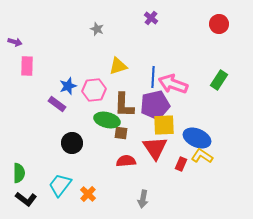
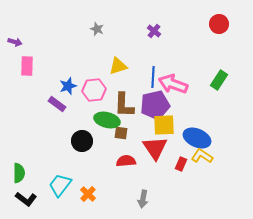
purple cross: moved 3 px right, 13 px down
black circle: moved 10 px right, 2 px up
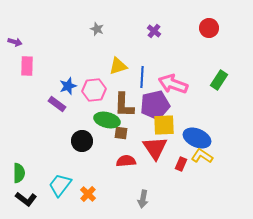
red circle: moved 10 px left, 4 px down
blue line: moved 11 px left
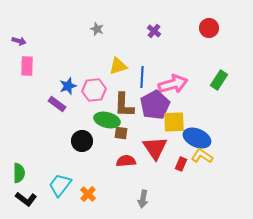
purple arrow: moved 4 px right, 1 px up
pink arrow: rotated 144 degrees clockwise
purple pentagon: rotated 16 degrees counterclockwise
yellow square: moved 10 px right, 3 px up
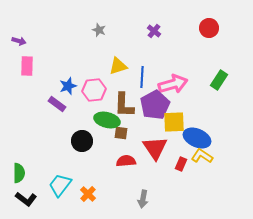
gray star: moved 2 px right, 1 px down
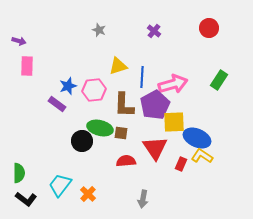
green ellipse: moved 7 px left, 8 px down
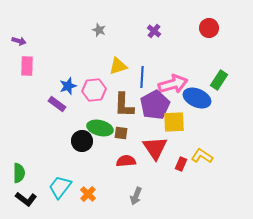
blue ellipse: moved 40 px up
cyan trapezoid: moved 2 px down
gray arrow: moved 7 px left, 3 px up; rotated 12 degrees clockwise
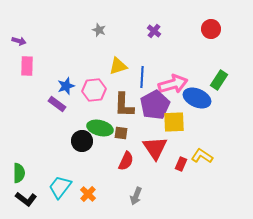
red circle: moved 2 px right, 1 px down
blue star: moved 2 px left
red semicircle: rotated 120 degrees clockwise
